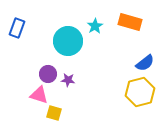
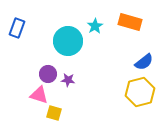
blue semicircle: moved 1 px left, 1 px up
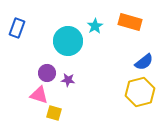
purple circle: moved 1 px left, 1 px up
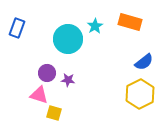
cyan circle: moved 2 px up
yellow hexagon: moved 2 px down; rotated 12 degrees counterclockwise
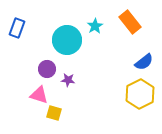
orange rectangle: rotated 35 degrees clockwise
cyan circle: moved 1 px left, 1 px down
purple circle: moved 4 px up
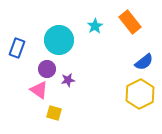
blue rectangle: moved 20 px down
cyan circle: moved 8 px left
purple star: rotated 16 degrees counterclockwise
pink triangle: moved 5 px up; rotated 18 degrees clockwise
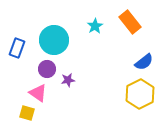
cyan circle: moved 5 px left
pink triangle: moved 1 px left, 3 px down
yellow square: moved 27 px left
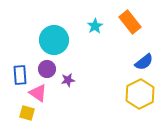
blue rectangle: moved 3 px right, 27 px down; rotated 24 degrees counterclockwise
